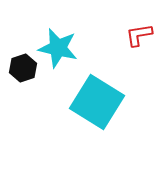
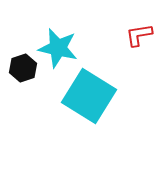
cyan square: moved 8 px left, 6 px up
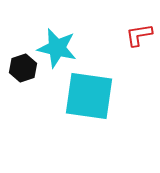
cyan star: moved 1 px left
cyan square: rotated 24 degrees counterclockwise
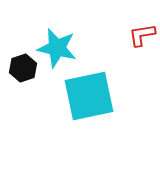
red L-shape: moved 3 px right
cyan square: rotated 20 degrees counterclockwise
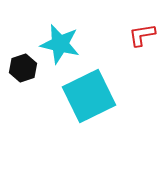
cyan star: moved 3 px right, 4 px up
cyan square: rotated 14 degrees counterclockwise
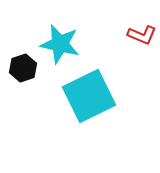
red L-shape: rotated 148 degrees counterclockwise
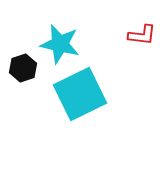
red L-shape: rotated 16 degrees counterclockwise
cyan square: moved 9 px left, 2 px up
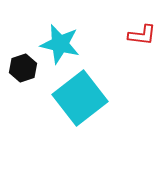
cyan square: moved 4 px down; rotated 12 degrees counterclockwise
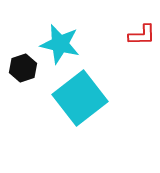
red L-shape: rotated 8 degrees counterclockwise
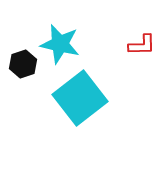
red L-shape: moved 10 px down
black hexagon: moved 4 px up
